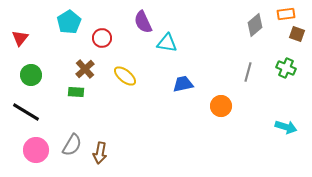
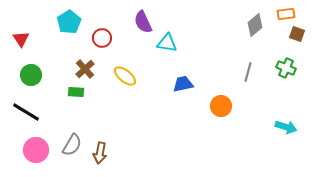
red triangle: moved 1 px right, 1 px down; rotated 12 degrees counterclockwise
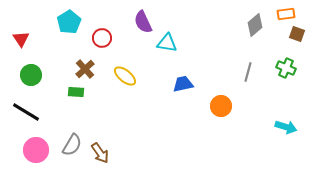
brown arrow: rotated 45 degrees counterclockwise
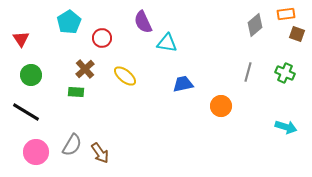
green cross: moved 1 px left, 5 px down
pink circle: moved 2 px down
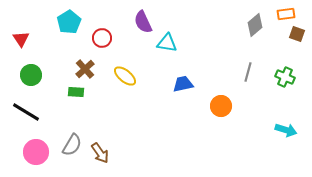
green cross: moved 4 px down
cyan arrow: moved 3 px down
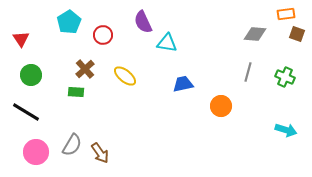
gray diamond: moved 9 px down; rotated 45 degrees clockwise
red circle: moved 1 px right, 3 px up
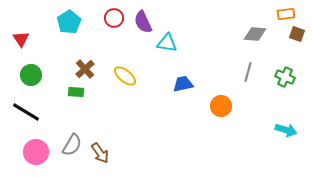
red circle: moved 11 px right, 17 px up
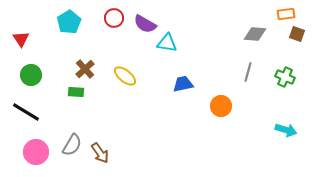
purple semicircle: moved 2 px right, 2 px down; rotated 35 degrees counterclockwise
